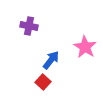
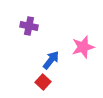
pink star: moved 2 px left; rotated 25 degrees clockwise
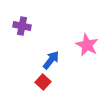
purple cross: moved 7 px left
pink star: moved 4 px right, 2 px up; rotated 30 degrees counterclockwise
